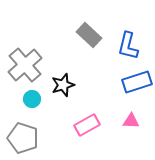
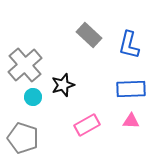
blue L-shape: moved 1 px right, 1 px up
blue rectangle: moved 6 px left, 7 px down; rotated 16 degrees clockwise
cyan circle: moved 1 px right, 2 px up
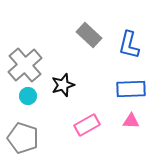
cyan circle: moved 5 px left, 1 px up
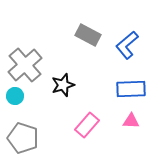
gray rectangle: moved 1 px left; rotated 15 degrees counterclockwise
blue L-shape: moved 2 px left; rotated 36 degrees clockwise
cyan circle: moved 13 px left
pink rectangle: rotated 20 degrees counterclockwise
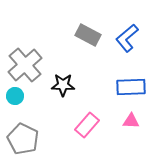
blue L-shape: moved 7 px up
black star: rotated 20 degrees clockwise
blue rectangle: moved 2 px up
gray pentagon: moved 1 px down; rotated 8 degrees clockwise
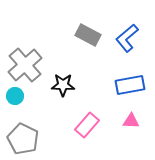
blue rectangle: moved 1 px left, 2 px up; rotated 8 degrees counterclockwise
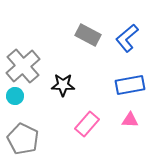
gray cross: moved 2 px left, 1 px down
pink triangle: moved 1 px left, 1 px up
pink rectangle: moved 1 px up
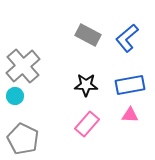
black star: moved 23 px right
pink triangle: moved 5 px up
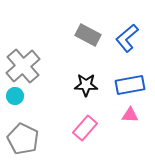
pink rectangle: moved 2 px left, 4 px down
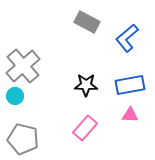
gray rectangle: moved 1 px left, 13 px up
gray pentagon: rotated 12 degrees counterclockwise
